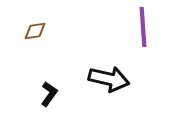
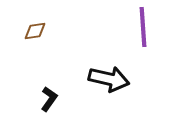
black L-shape: moved 5 px down
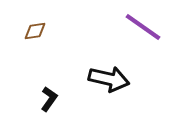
purple line: rotated 51 degrees counterclockwise
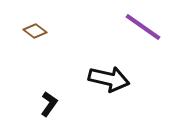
brown diamond: rotated 45 degrees clockwise
black L-shape: moved 5 px down
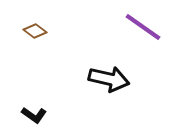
black L-shape: moved 15 px left, 11 px down; rotated 90 degrees clockwise
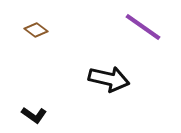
brown diamond: moved 1 px right, 1 px up
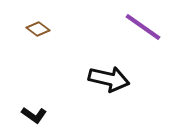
brown diamond: moved 2 px right, 1 px up
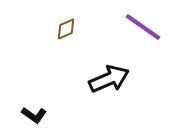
brown diamond: moved 28 px right; rotated 60 degrees counterclockwise
black arrow: rotated 36 degrees counterclockwise
